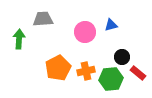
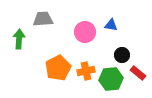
blue triangle: rotated 24 degrees clockwise
black circle: moved 2 px up
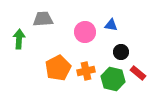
black circle: moved 1 px left, 3 px up
green hexagon: moved 2 px right; rotated 20 degrees clockwise
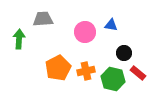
black circle: moved 3 px right, 1 px down
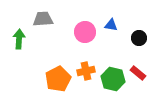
black circle: moved 15 px right, 15 px up
orange pentagon: moved 11 px down
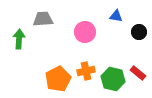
blue triangle: moved 5 px right, 9 px up
black circle: moved 6 px up
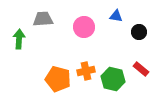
pink circle: moved 1 px left, 5 px up
red rectangle: moved 3 px right, 4 px up
orange pentagon: rotated 30 degrees counterclockwise
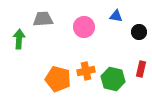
red rectangle: rotated 63 degrees clockwise
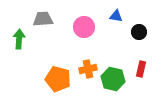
orange cross: moved 2 px right, 2 px up
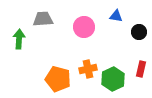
green hexagon: rotated 20 degrees clockwise
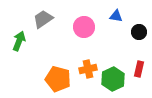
gray trapezoid: rotated 30 degrees counterclockwise
green arrow: moved 2 px down; rotated 18 degrees clockwise
red rectangle: moved 2 px left
